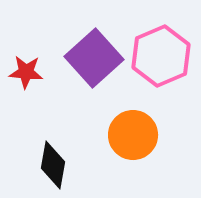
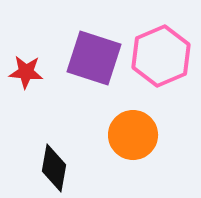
purple square: rotated 30 degrees counterclockwise
black diamond: moved 1 px right, 3 px down
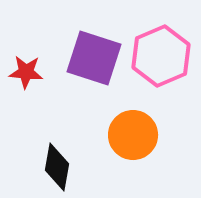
black diamond: moved 3 px right, 1 px up
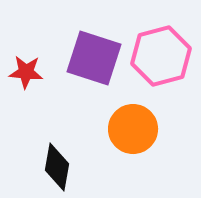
pink hexagon: rotated 8 degrees clockwise
orange circle: moved 6 px up
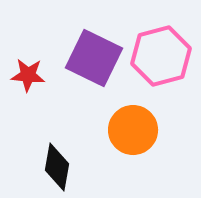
purple square: rotated 8 degrees clockwise
red star: moved 2 px right, 3 px down
orange circle: moved 1 px down
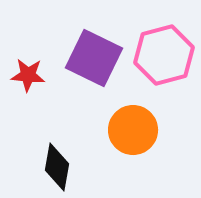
pink hexagon: moved 3 px right, 1 px up
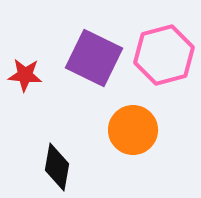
red star: moved 3 px left
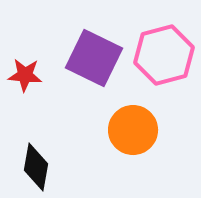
black diamond: moved 21 px left
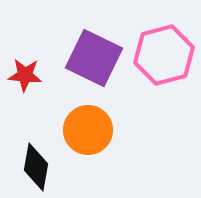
orange circle: moved 45 px left
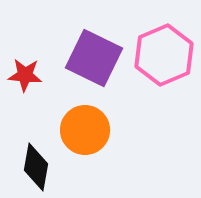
pink hexagon: rotated 8 degrees counterclockwise
orange circle: moved 3 px left
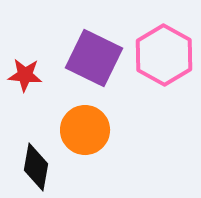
pink hexagon: rotated 8 degrees counterclockwise
